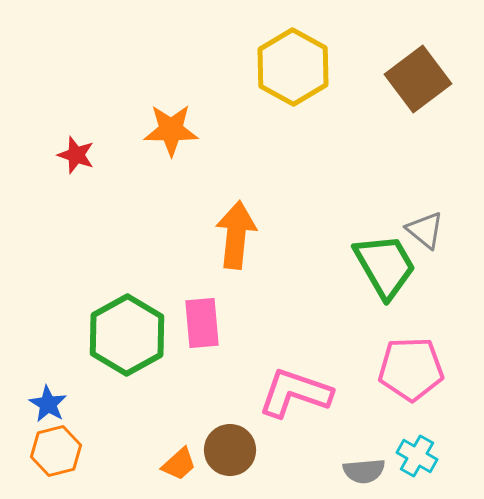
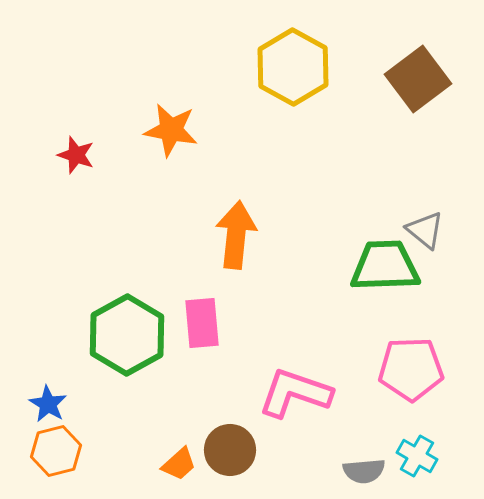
orange star: rotated 10 degrees clockwise
green trapezoid: rotated 62 degrees counterclockwise
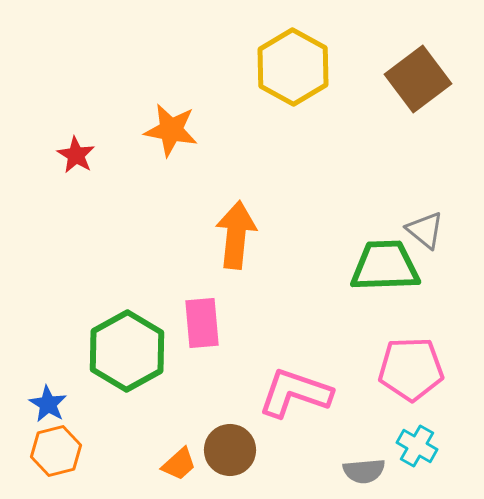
red star: rotated 12 degrees clockwise
green hexagon: moved 16 px down
cyan cross: moved 10 px up
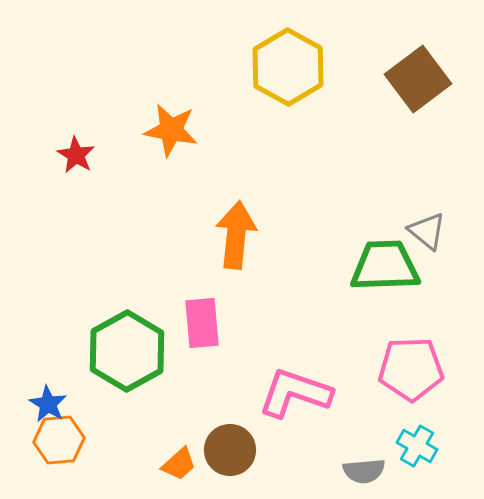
yellow hexagon: moved 5 px left
gray triangle: moved 2 px right, 1 px down
orange hexagon: moved 3 px right, 11 px up; rotated 9 degrees clockwise
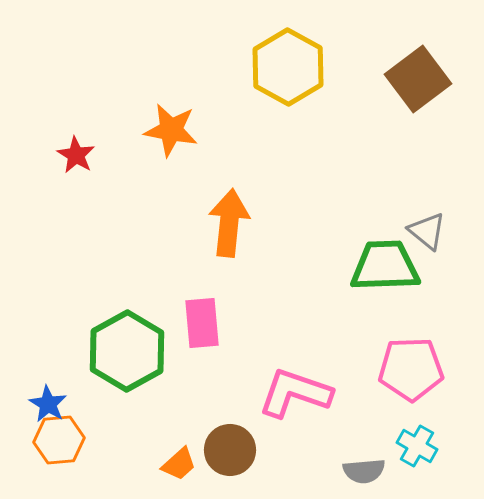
orange arrow: moved 7 px left, 12 px up
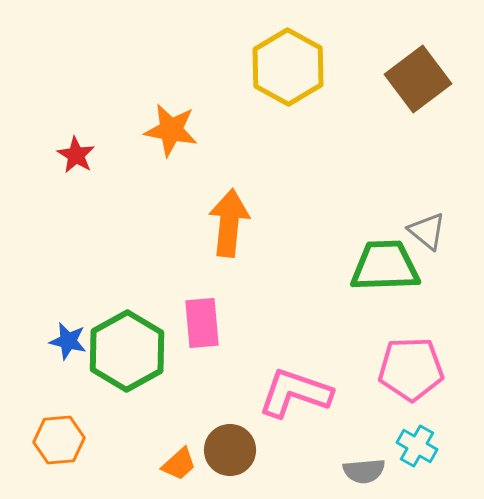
blue star: moved 20 px right, 63 px up; rotated 18 degrees counterclockwise
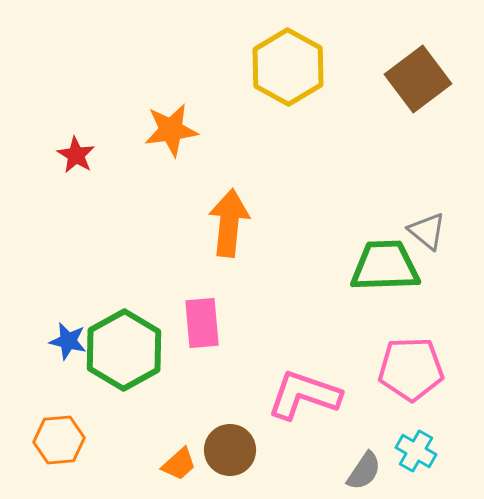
orange star: rotated 18 degrees counterclockwise
green hexagon: moved 3 px left, 1 px up
pink L-shape: moved 9 px right, 2 px down
cyan cross: moved 1 px left, 5 px down
gray semicircle: rotated 51 degrees counterclockwise
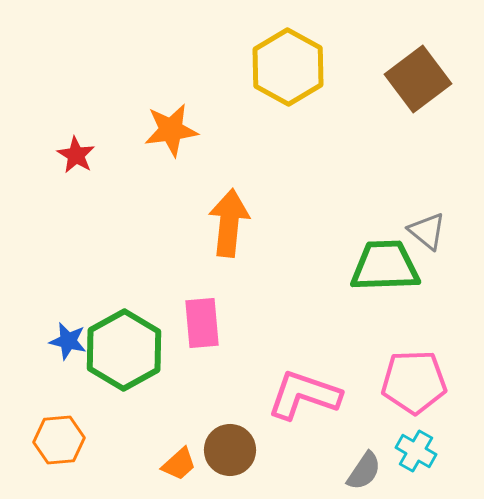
pink pentagon: moved 3 px right, 13 px down
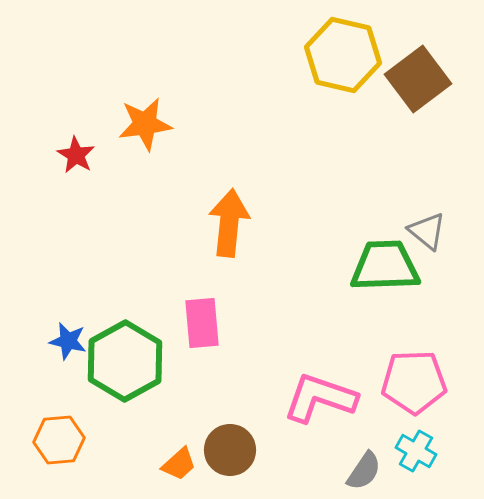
yellow hexagon: moved 55 px right, 12 px up; rotated 16 degrees counterclockwise
orange star: moved 26 px left, 6 px up
green hexagon: moved 1 px right, 11 px down
pink L-shape: moved 16 px right, 3 px down
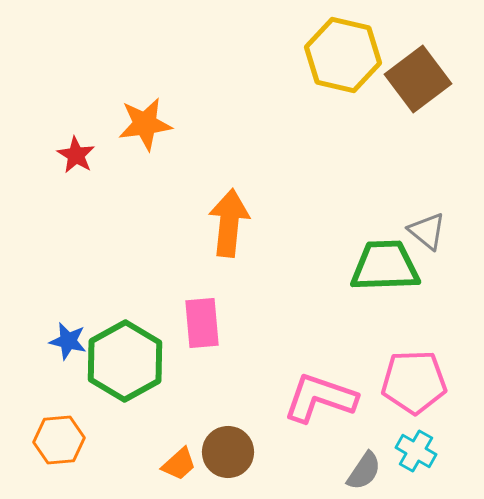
brown circle: moved 2 px left, 2 px down
